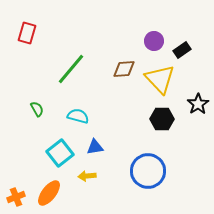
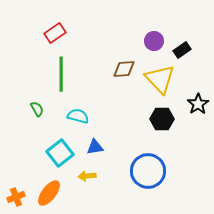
red rectangle: moved 28 px right; rotated 40 degrees clockwise
green line: moved 10 px left, 5 px down; rotated 40 degrees counterclockwise
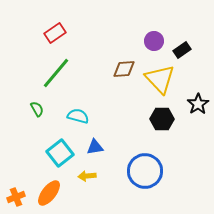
green line: moved 5 px left, 1 px up; rotated 40 degrees clockwise
blue circle: moved 3 px left
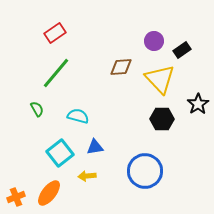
brown diamond: moved 3 px left, 2 px up
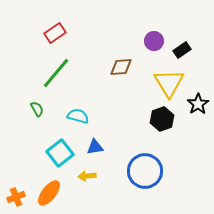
yellow triangle: moved 9 px right, 4 px down; rotated 12 degrees clockwise
black hexagon: rotated 20 degrees counterclockwise
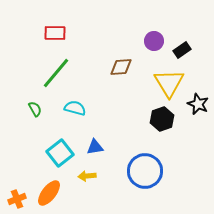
red rectangle: rotated 35 degrees clockwise
black star: rotated 15 degrees counterclockwise
green semicircle: moved 2 px left
cyan semicircle: moved 3 px left, 8 px up
orange cross: moved 1 px right, 2 px down
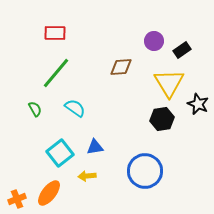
cyan semicircle: rotated 20 degrees clockwise
black hexagon: rotated 10 degrees clockwise
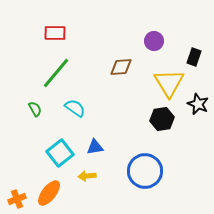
black rectangle: moved 12 px right, 7 px down; rotated 36 degrees counterclockwise
